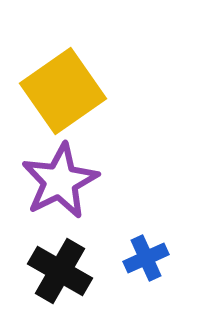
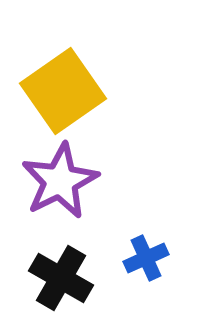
black cross: moved 1 px right, 7 px down
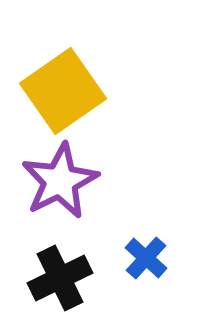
blue cross: rotated 24 degrees counterclockwise
black cross: moved 1 px left; rotated 34 degrees clockwise
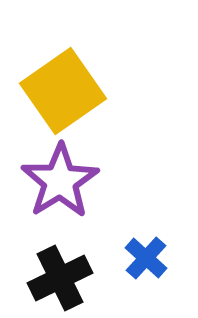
purple star: rotated 6 degrees counterclockwise
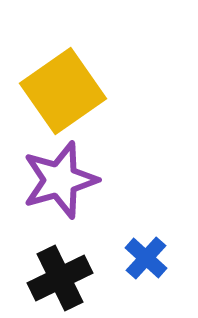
purple star: moved 1 px up; rotated 16 degrees clockwise
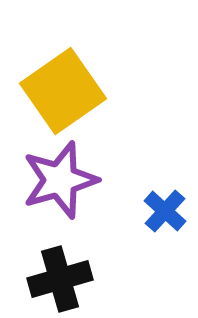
blue cross: moved 19 px right, 47 px up
black cross: moved 1 px down; rotated 10 degrees clockwise
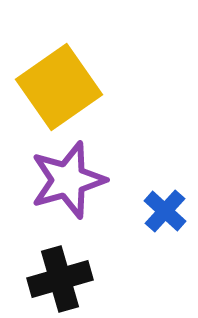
yellow square: moved 4 px left, 4 px up
purple star: moved 8 px right
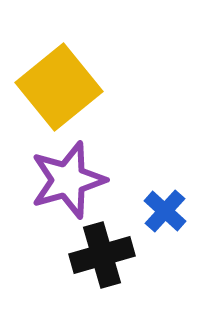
yellow square: rotated 4 degrees counterclockwise
black cross: moved 42 px right, 24 px up
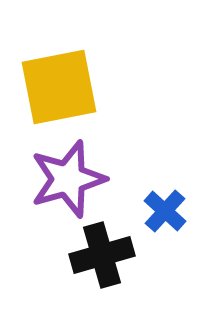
yellow square: rotated 28 degrees clockwise
purple star: moved 1 px up
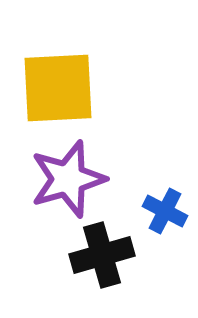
yellow square: moved 1 px left, 1 px down; rotated 8 degrees clockwise
blue cross: rotated 15 degrees counterclockwise
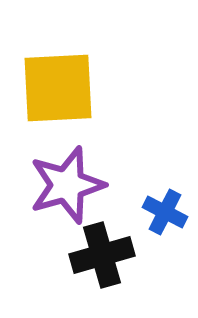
purple star: moved 1 px left, 6 px down
blue cross: moved 1 px down
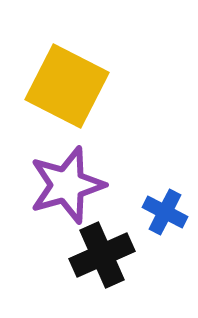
yellow square: moved 9 px right, 2 px up; rotated 30 degrees clockwise
black cross: rotated 8 degrees counterclockwise
